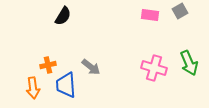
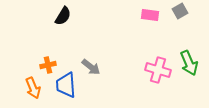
pink cross: moved 4 px right, 2 px down
orange arrow: rotated 15 degrees counterclockwise
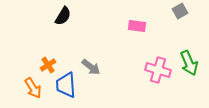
pink rectangle: moved 13 px left, 11 px down
orange cross: rotated 21 degrees counterclockwise
orange arrow: rotated 10 degrees counterclockwise
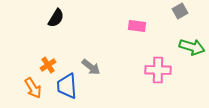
black semicircle: moved 7 px left, 2 px down
green arrow: moved 3 px right, 16 px up; rotated 50 degrees counterclockwise
pink cross: rotated 15 degrees counterclockwise
blue trapezoid: moved 1 px right, 1 px down
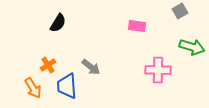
black semicircle: moved 2 px right, 5 px down
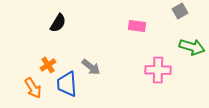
blue trapezoid: moved 2 px up
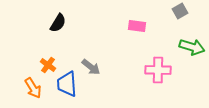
orange cross: rotated 21 degrees counterclockwise
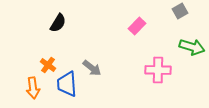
pink rectangle: rotated 54 degrees counterclockwise
gray arrow: moved 1 px right, 1 px down
orange arrow: rotated 25 degrees clockwise
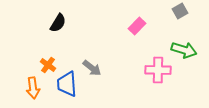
green arrow: moved 8 px left, 3 px down
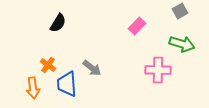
green arrow: moved 2 px left, 6 px up
